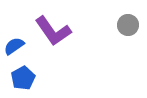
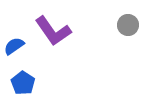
blue pentagon: moved 5 px down; rotated 10 degrees counterclockwise
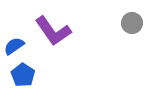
gray circle: moved 4 px right, 2 px up
blue pentagon: moved 8 px up
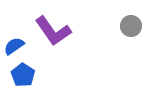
gray circle: moved 1 px left, 3 px down
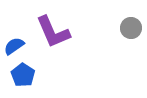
gray circle: moved 2 px down
purple L-shape: moved 1 px down; rotated 12 degrees clockwise
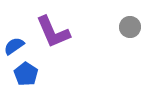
gray circle: moved 1 px left, 1 px up
blue pentagon: moved 3 px right, 1 px up
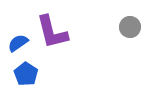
purple L-shape: moved 1 px left; rotated 9 degrees clockwise
blue semicircle: moved 4 px right, 3 px up
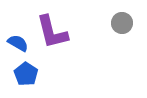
gray circle: moved 8 px left, 4 px up
blue semicircle: rotated 65 degrees clockwise
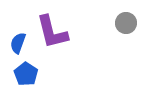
gray circle: moved 4 px right
blue semicircle: rotated 100 degrees counterclockwise
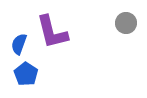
blue semicircle: moved 1 px right, 1 px down
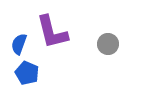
gray circle: moved 18 px left, 21 px down
blue pentagon: moved 1 px right, 1 px up; rotated 10 degrees counterclockwise
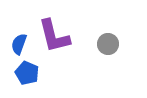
purple L-shape: moved 2 px right, 4 px down
